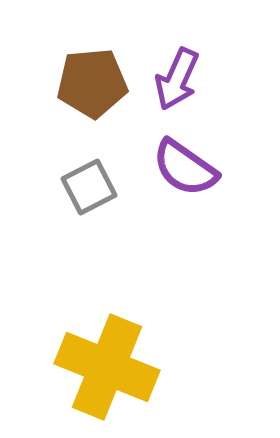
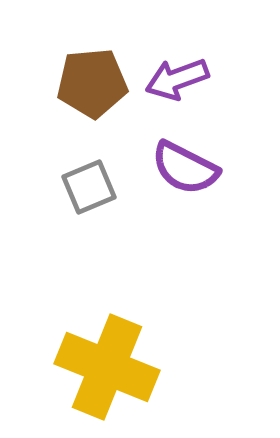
purple arrow: rotated 46 degrees clockwise
purple semicircle: rotated 8 degrees counterclockwise
gray square: rotated 4 degrees clockwise
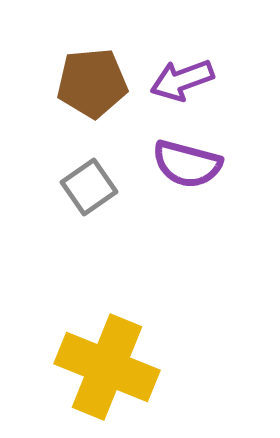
purple arrow: moved 5 px right, 1 px down
purple semicircle: moved 2 px right, 4 px up; rotated 12 degrees counterclockwise
gray square: rotated 12 degrees counterclockwise
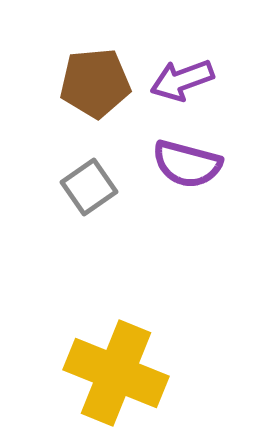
brown pentagon: moved 3 px right
yellow cross: moved 9 px right, 6 px down
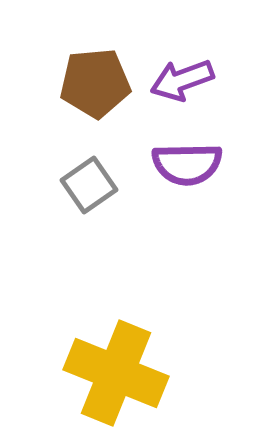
purple semicircle: rotated 16 degrees counterclockwise
gray square: moved 2 px up
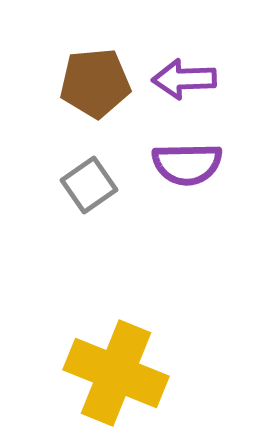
purple arrow: moved 2 px right, 1 px up; rotated 18 degrees clockwise
